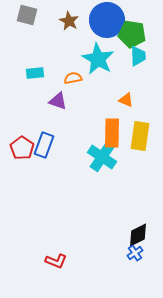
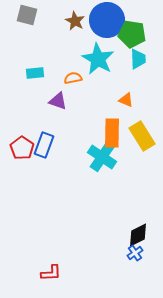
brown star: moved 6 px right
cyan trapezoid: moved 3 px down
yellow rectangle: moved 2 px right; rotated 40 degrees counterclockwise
red L-shape: moved 5 px left, 12 px down; rotated 25 degrees counterclockwise
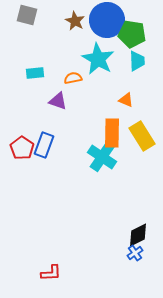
cyan trapezoid: moved 1 px left, 2 px down
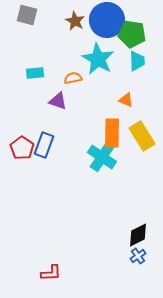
blue cross: moved 3 px right, 3 px down
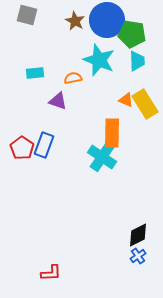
cyan star: moved 1 px right, 1 px down; rotated 8 degrees counterclockwise
yellow rectangle: moved 3 px right, 32 px up
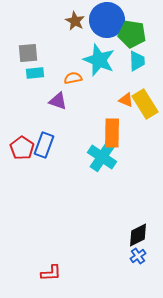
gray square: moved 1 px right, 38 px down; rotated 20 degrees counterclockwise
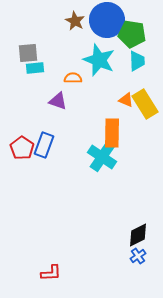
cyan rectangle: moved 5 px up
orange semicircle: rotated 12 degrees clockwise
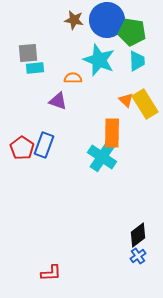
brown star: moved 1 px left, 1 px up; rotated 18 degrees counterclockwise
green pentagon: moved 2 px up
orange triangle: rotated 21 degrees clockwise
black diamond: rotated 10 degrees counterclockwise
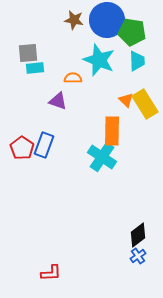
orange rectangle: moved 2 px up
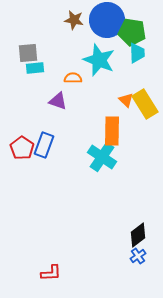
cyan trapezoid: moved 8 px up
